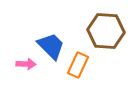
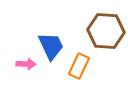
blue trapezoid: rotated 20 degrees clockwise
orange rectangle: moved 1 px right, 1 px down
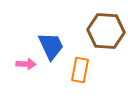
orange rectangle: moved 1 px right, 4 px down; rotated 15 degrees counterclockwise
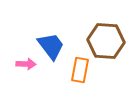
brown hexagon: moved 10 px down
blue trapezoid: rotated 12 degrees counterclockwise
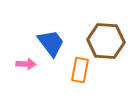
blue trapezoid: moved 3 px up
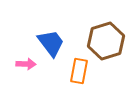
brown hexagon: rotated 21 degrees counterclockwise
orange rectangle: moved 1 px left, 1 px down
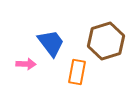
orange rectangle: moved 2 px left, 1 px down
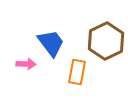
brown hexagon: rotated 9 degrees counterclockwise
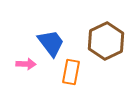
orange rectangle: moved 6 px left
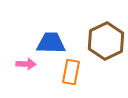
blue trapezoid: rotated 52 degrees counterclockwise
